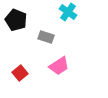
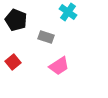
red square: moved 7 px left, 11 px up
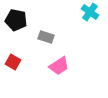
cyan cross: moved 22 px right
black pentagon: rotated 10 degrees counterclockwise
red square: rotated 21 degrees counterclockwise
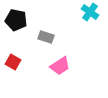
pink trapezoid: moved 1 px right
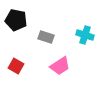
cyan cross: moved 5 px left, 23 px down; rotated 18 degrees counterclockwise
red square: moved 3 px right, 4 px down
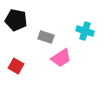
cyan cross: moved 4 px up
pink trapezoid: moved 1 px right, 8 px up
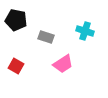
pink trapezoid: moved 2 px right, 6 px down
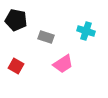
cyan cross: moved 1 px right
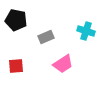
gray rectangle: rotated 42 degrees counterclockwise
red square: rotated 35 degrees counterclockwise
